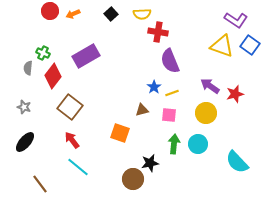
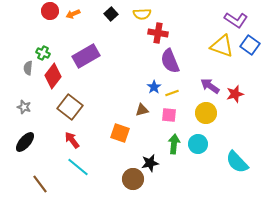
red cross: moved 1 px down
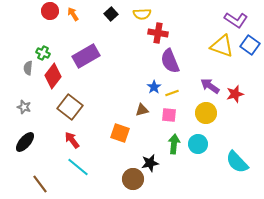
orange arrow: rotated 80 degrees clockwise
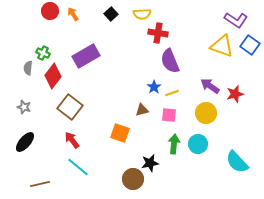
brown line: rotated 66 degrees counterclockwise
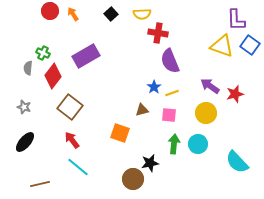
purple L-shape: rotated 55 degrees clockwise
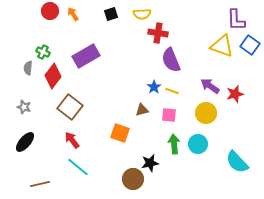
black square: rotated 24 degrees clockwise
green cross: moved 1 px up
purple semicircle: moved 1 px right, 1 px up
yellow line: moved 2 px up; rotated 40 degrees clockwise
green arrow: rotated 12 degrees counterclockwise
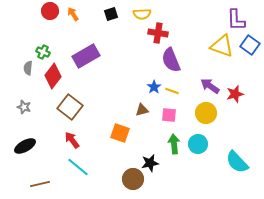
black ellipse: moved 4 px down; rotated 20 degrees clockwise
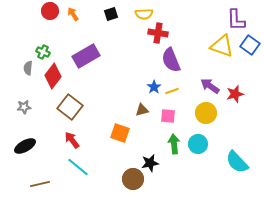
yellow semicircle: moved 2 px right
yellow line: rotated 40 degrees counterclockwise
gray star: rotated 24 degrees counterclockwise
pink square: moved 1 px left, 1 px down
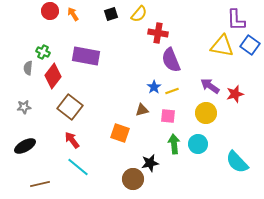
yellow semicircle: moved 5 px left; rotated 48 degrees counterclockwise
yellow triangle: rotated 10 degrees counterclockwise
purple rectangle: rotated 40 degrees clockwise
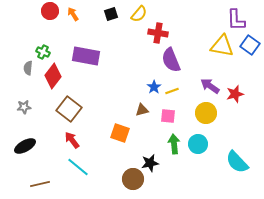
brown square: moved 1 px left, 2 px down
